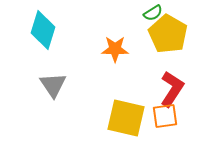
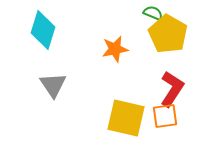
green semicircle: rotated 126 degrees counterclockwise
orange star: rotated 12 degrees counterclockwise
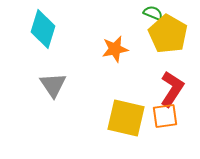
cyan diamond: moved 1 px up
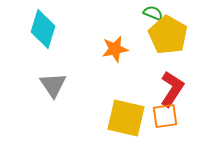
yellow pentagon: moved 1 px down
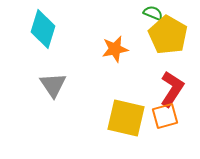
orange square: rotated 8 degrees counterclockwise
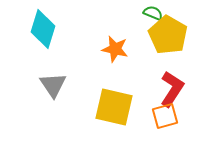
orange star: rotated 24 degrees clockwise
yellow square: moved 12 px left, 11 px up
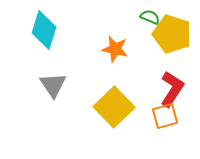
green semicircle: moved 3 px left, 4 px down
cyan diamond: moved 1 px right, 1 px down
yellow pentagon: moved 4 px right, 1 px up; rotated 12 degrees counterclockwise
yellow square: rotated 33 degrees clockwise
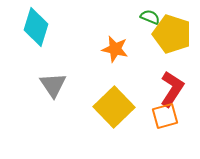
cyan diamond: moved 8 px left, 3 px up
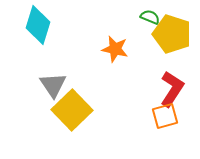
cyan diamond: moved 2 px right, 2 px up
yellow square: moved 42 px left, 3 px down
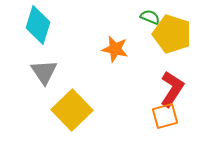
gray triangle: moved 9 px left, 13 px up
